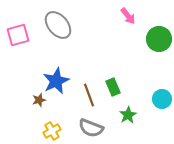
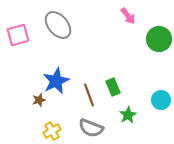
cyan circle: moved 1 px left, 1 px down
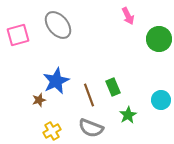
pink arrow: rotated 12 degrees clockwise
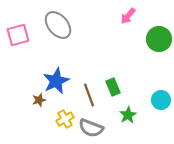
pink arrow: rotated 66 degrees clockwise
yellow cross: moved 13 px right, 12 px up
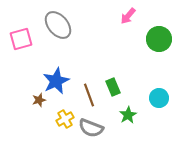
pink square: moved 3 px right, 4 px down
cyan circle: moved 2 px left, 2 px up
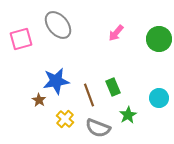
pink arrow: moved 12 px left, 17 px down
blue star: rotated 16 degrees clockwise
brown star: rotated 24 degrees counterclockwise
yellow cross: rotated 18 degrees counterclockwise
gray semicircle: moved 7 px right
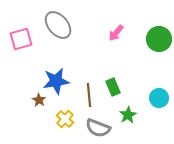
brown line: rotated 15 degrees clockwise
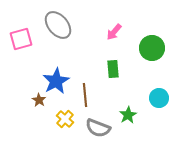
pink arrow: moved 2 px left, 1 px up
green circle: moved 7 px left, 9 px down
blue star: rotated 20 degrees counterclockwise
green rectangle: moved 18 px up; rotated 18 degrees clockwise
brown line: moved 4 px left
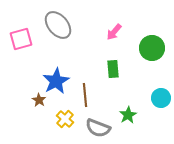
cyan circle: moved 2 px right
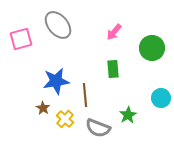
blue star: rotated 20 degrees clockwise
brown star: moved 4 px right, 8 px down
